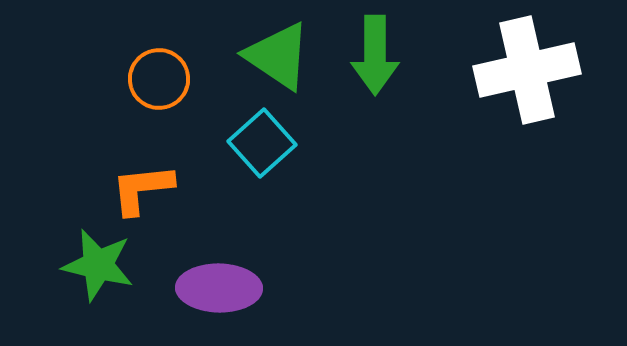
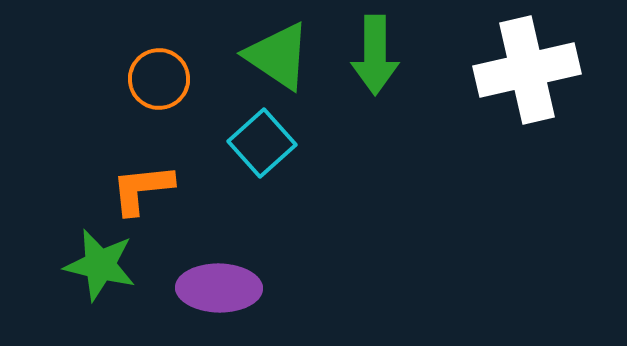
green star: moved 2 px right
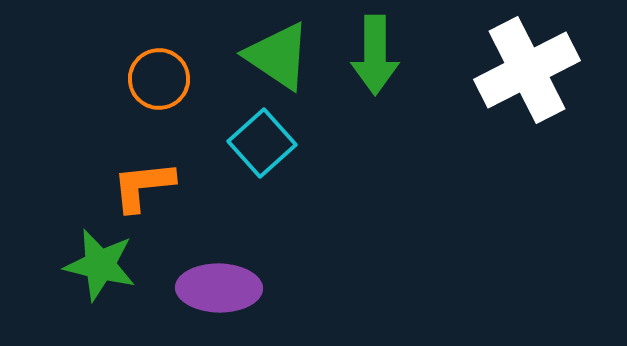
white cross: rotated 14 degrees counterclockwise
orange L-shape: moved 1 px right, 3 px up
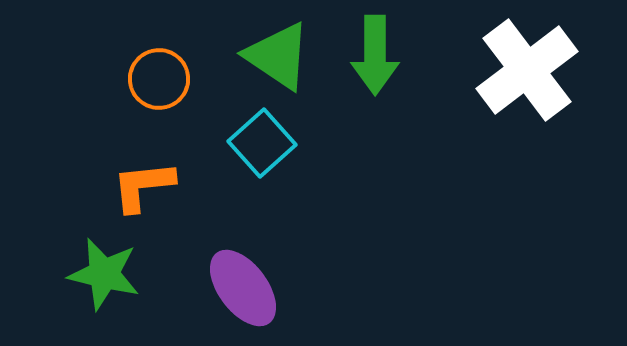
white cross: rotated 10 degrees counterclockwise
green star: moved 4 px right, 9 px down
purple ellipse: moved 24 px right; rotated 52 degrees clockwise
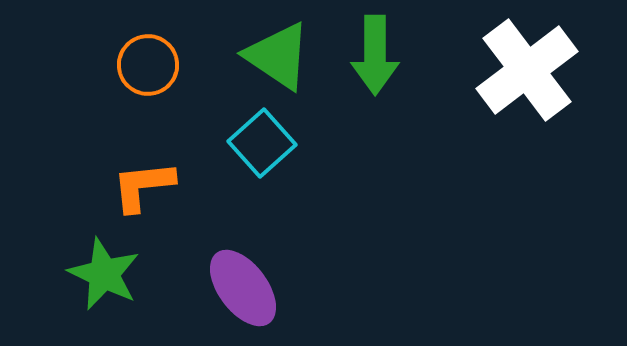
orange circle: moved 11 px left, 14 px up
green star: rotated 12 degrees clockwise
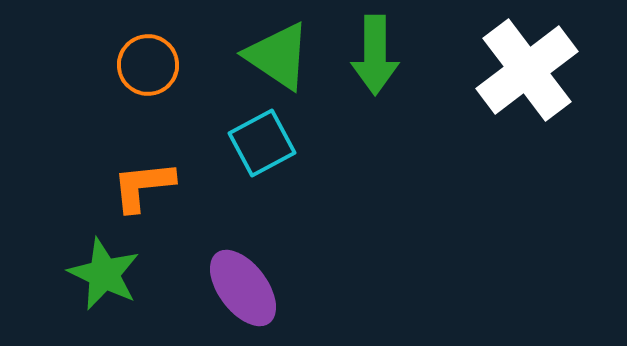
cyan square: rotated 14 degrees clockwise
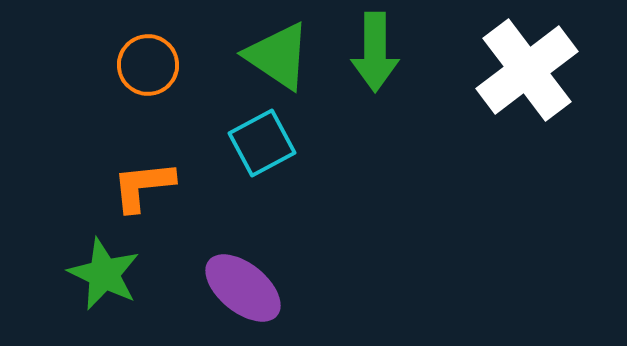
green arrow: moved 3 px up
purple ellipse: rotated 14 degrees counterclockwise
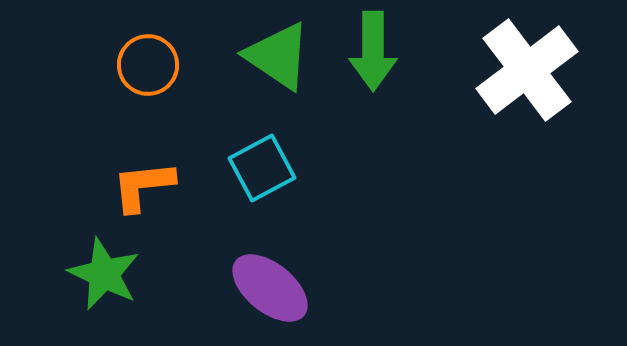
green arrow: moved 2 px left, 1 px up
cyan square: moved 25 px down
purple ellipse: moved 27 px right
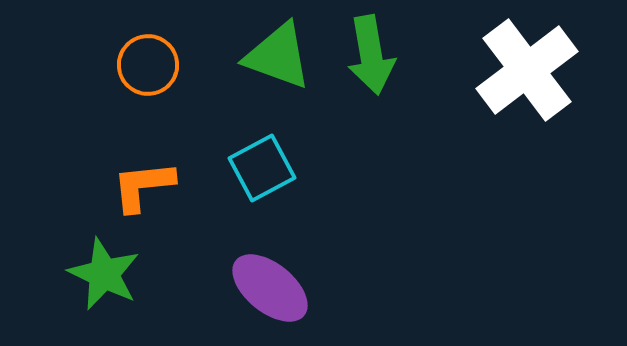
green arrow: moved 2 px left, 4 px down; rotated 10 degrees counterclockwise
green triangle: rotated 14 degrees counterclockwise
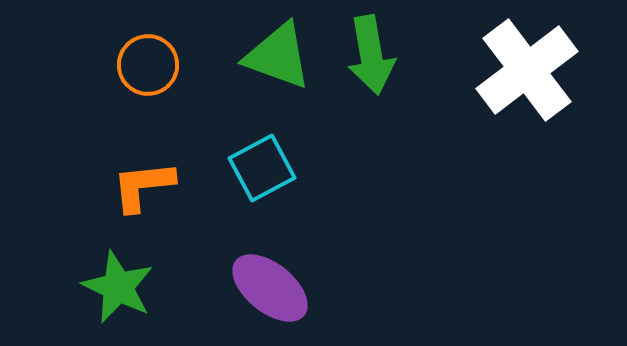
green star: moved 14 px right, 13 px down
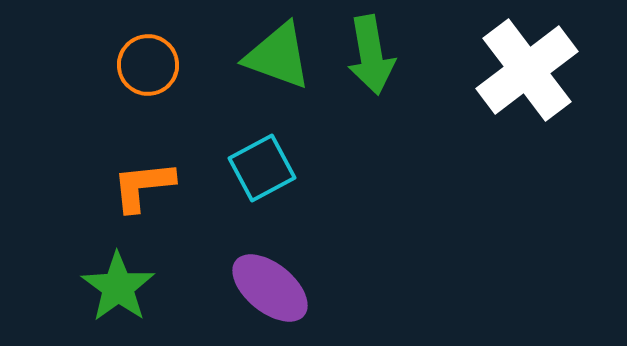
green star: rotated 10 degrees clockwise
